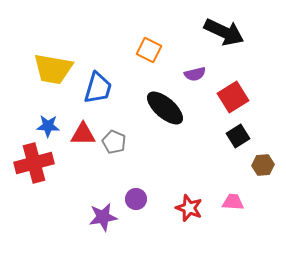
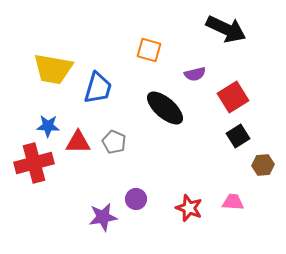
black arrow: moved 2 px right, 3 px up
orange square: rotated 10 degrees counterclockwise
red triangle: moved 5 px left, 8 px down
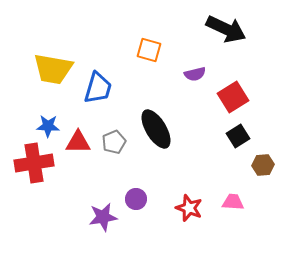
black ellipse: moved 9 px left, 21 px down; rotated 18 degrees clockwise
gray pentagon: rotated 25 degrees clockwise
red cross: rotated 6 degrees clockwise
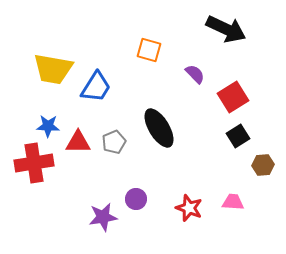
purple semicircle: rotated 120 degrees counterclockwise
blue trapezoid: moved 2 px left, 1 px up; rotated 16 degrees clockwise
black ellipse: moved 3 px right, 1 px up
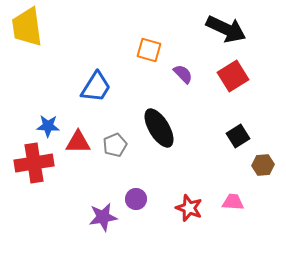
yellow trapezoid: moved 26 px left, 42 px up; rotated 72 degrees clockwise
purple semicircle: moved 12 px left
red square: moved 21 px up
gray pentagon: moved 1 px right, 3 px down
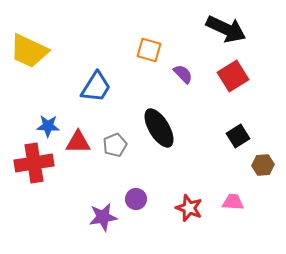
yellow trapezoid: moved 2 px right, 24 px down; rotated 57 degrees counterclockwise
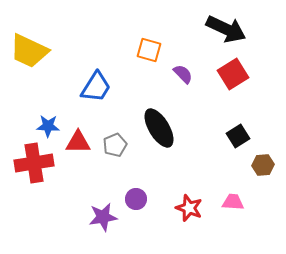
red square: moved 2 px up
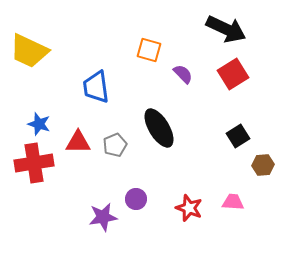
blue trapezoid: rotated 140 degrees clockwise
blue star: moved 9 px left, 2 px up; rotated 15 degrees clockwise
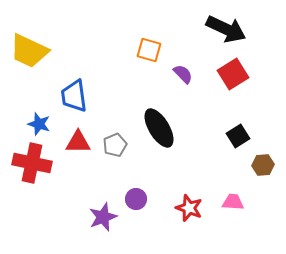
blue trapezoid: moved 22 px left, 9 px down
red cross: moved 2 px left; rotated 21 degrees clockwise
purple star: rotated 12 degrees counterclockwise
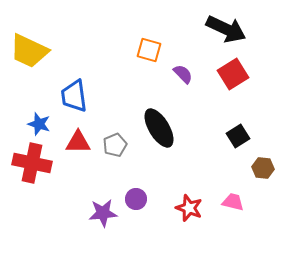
brown hexagon: moved 3 px down; rotated 10 degrees clockwise
pink trapezoid: rotated 10 degrees clockwise
purple star: moved 4 px up; rotated 16 degrees clockwise
